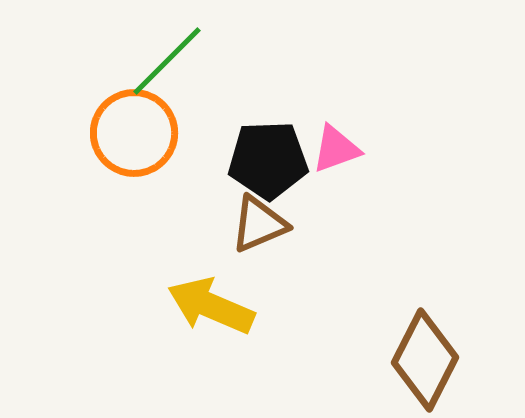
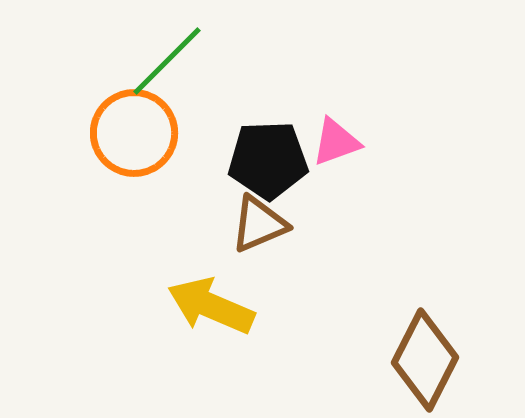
pink triangle: moved 7 px up
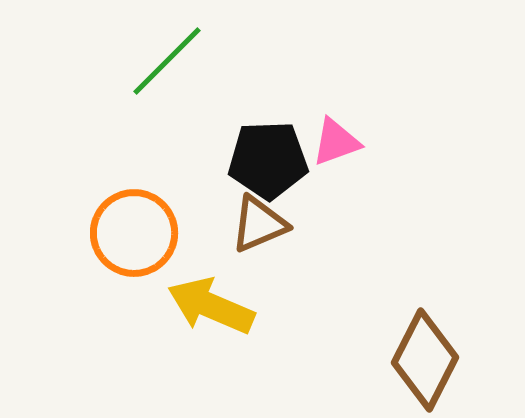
orange circle: moved 100 px down
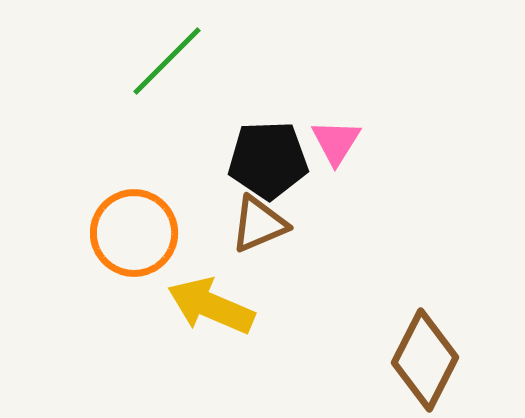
pink triangle: rotated 38 degrees counterclockwise
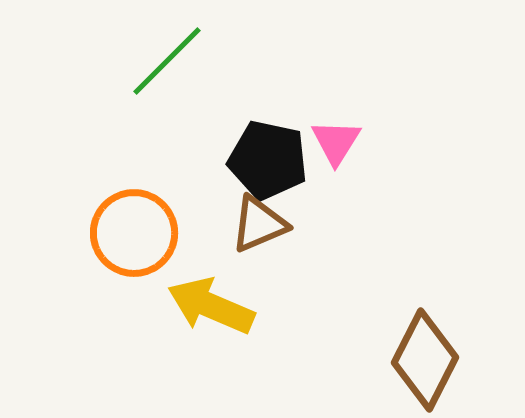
black pentagon: rotated 14 degrees clockwise
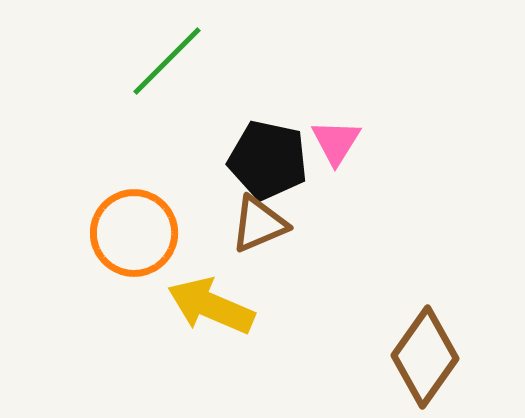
brown diamond: moved 3 px up; rotated 8 degrees clockwise
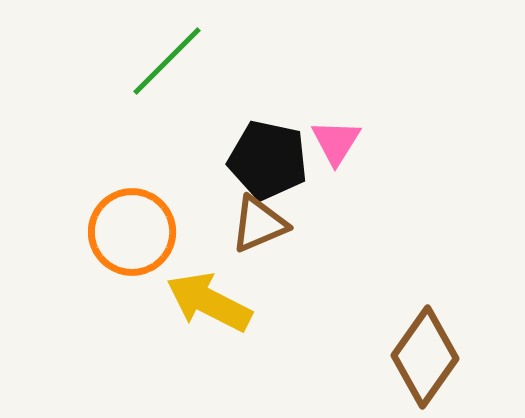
orange circle: moved 2 px left, 1 px up
yellow arrow: moved 2 px left, 4 px up; rotated 4 degrees clockwise
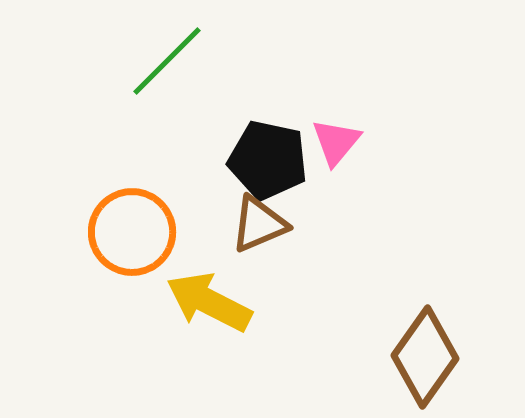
pink triangle: rotated 8 degrees clockwise
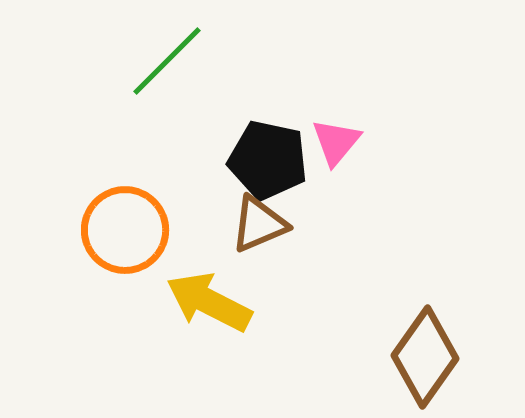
orange circle: moved 7 px left, 2 px up
